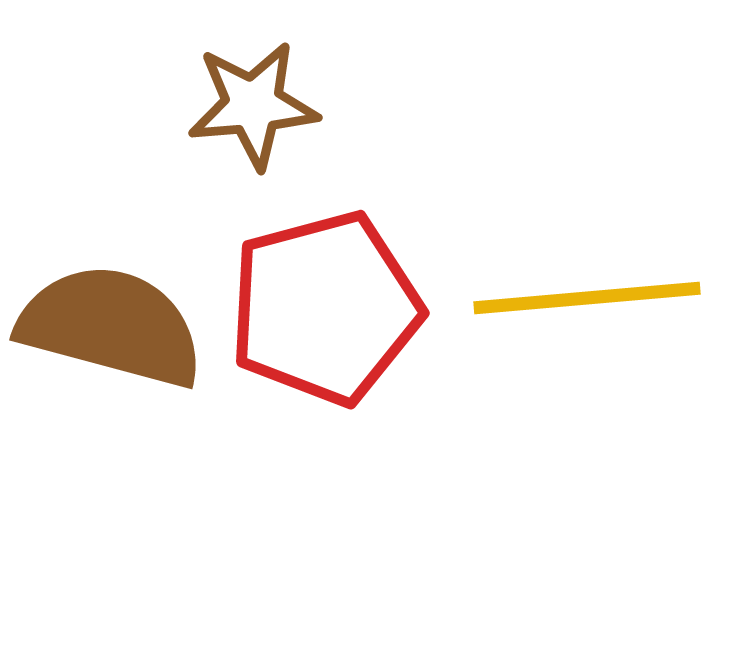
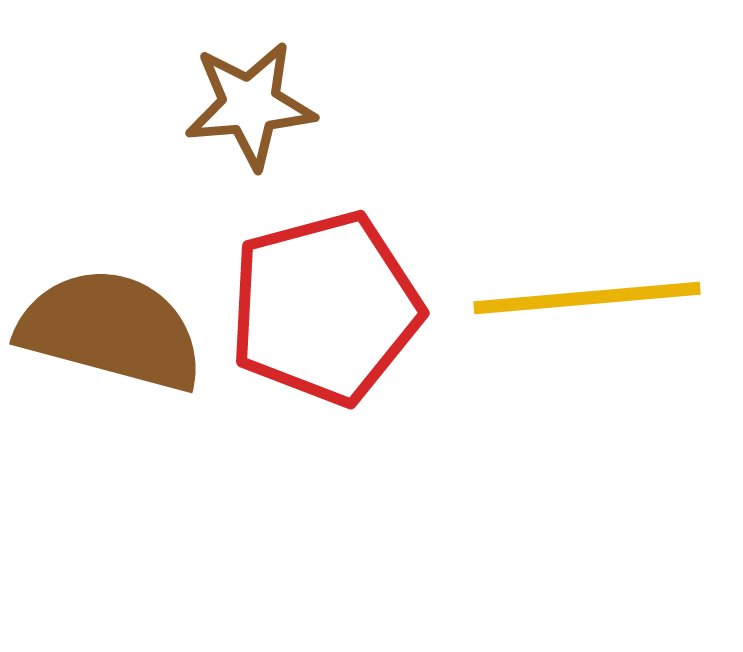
brown star: moved 3 px left
brown semicircle: moved 4 px down
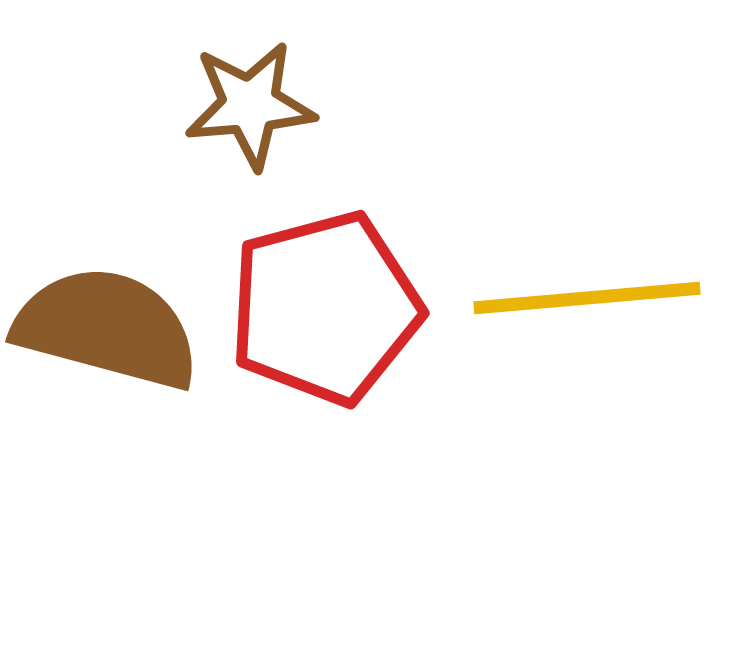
brown semicircle: moved 4 px left, 2 px up
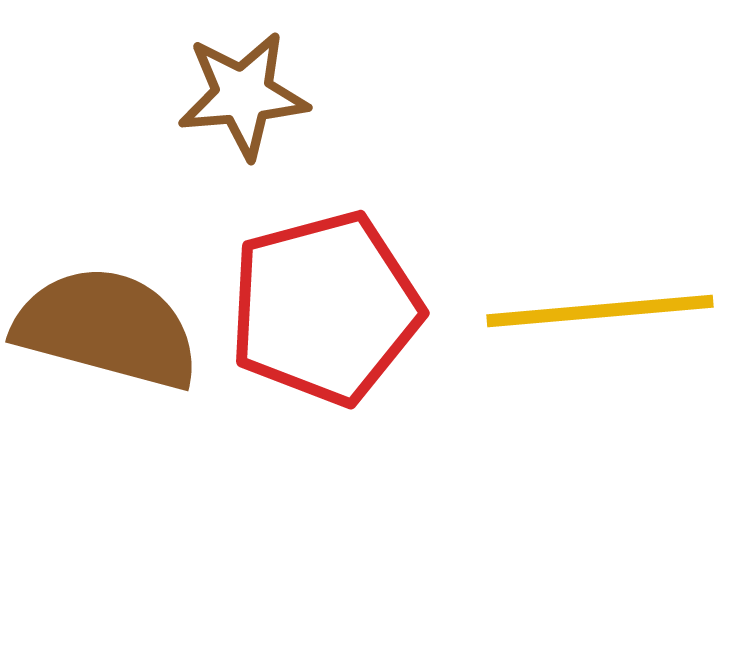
brown star: moved 7 px left, 10 px up
yellow line: moved 13 px right, 13 px down
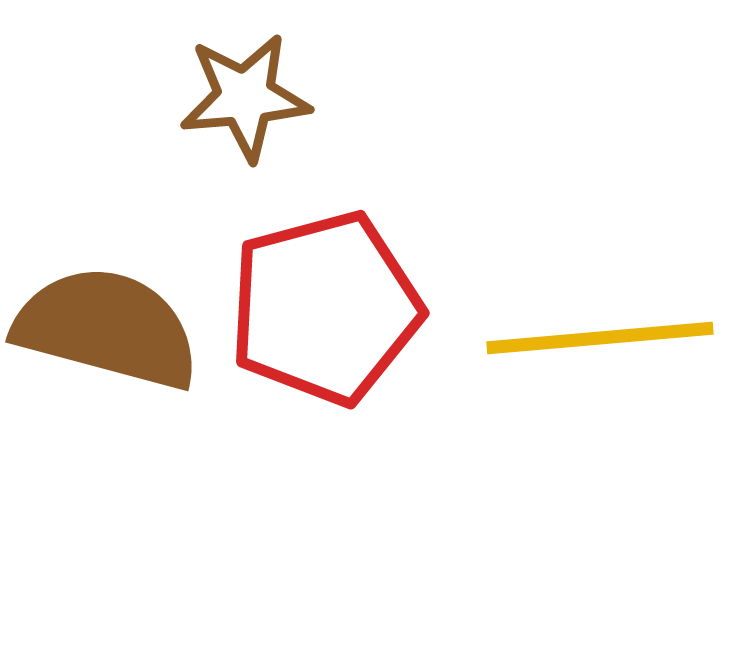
brown star: moved 2 px right, 2 px down
yellow line: moved 27 px down
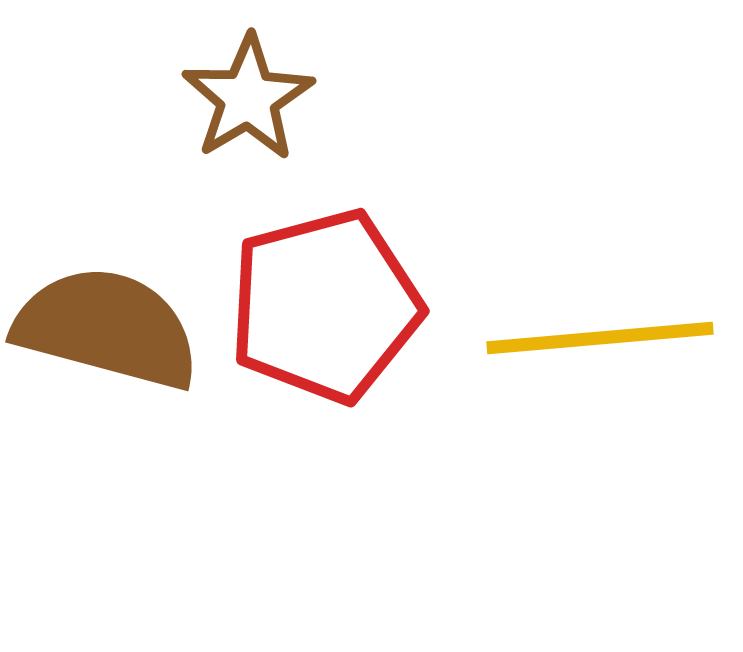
brown star: moved 3 px right, 1 px down; rotated 26 degrees counterclockwise
red pentagon: moved 2 px up
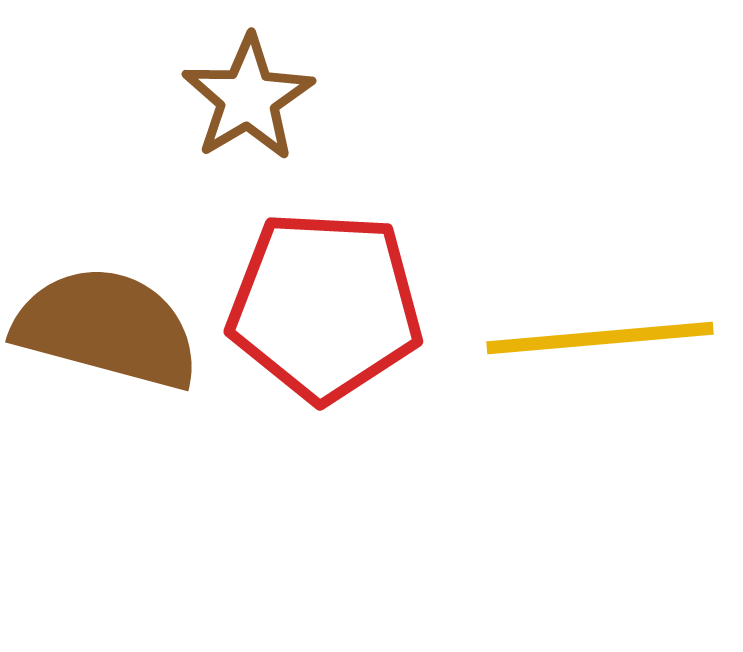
red pentagon: rotated 18 degrees clockwise
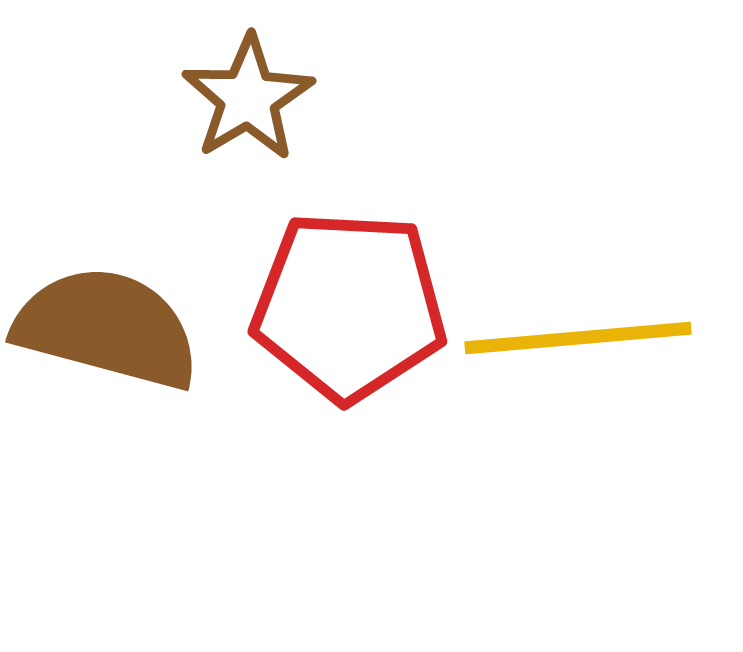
red pentagon: moved 24 px right
yellow line: moved 22 px left
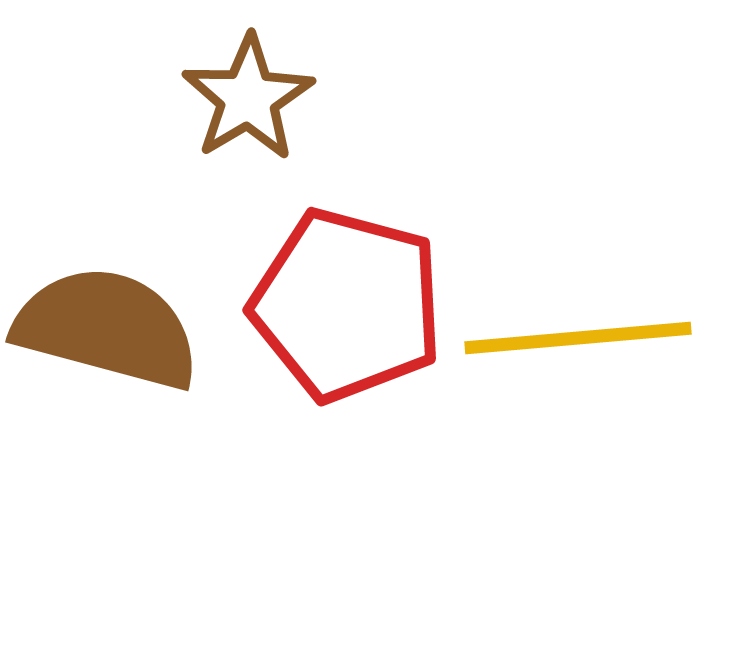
red pentagon: moved 2 px left, 1 px up; rotated 12 degrees clockwise
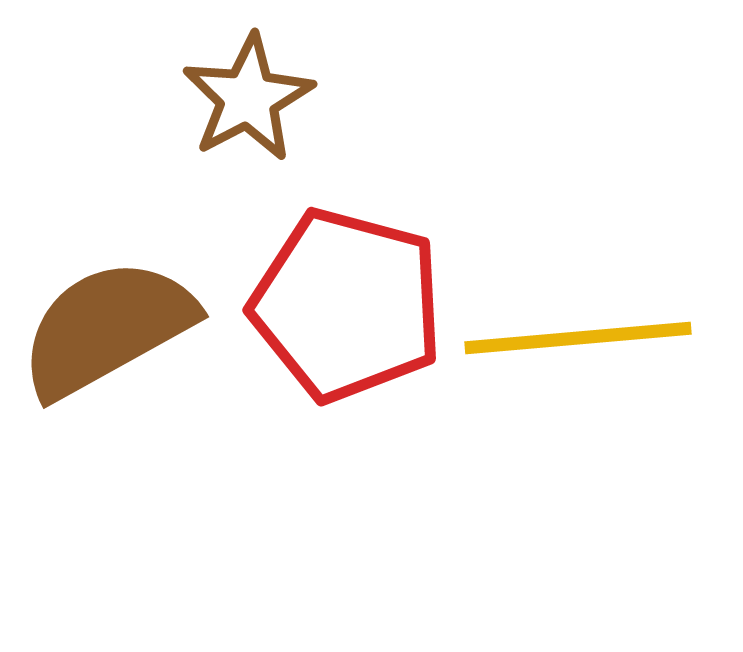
brown star: rotated 3 degrees clockwise
brown semicircle: rotated 44 degrees counterclockwise
